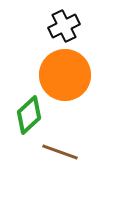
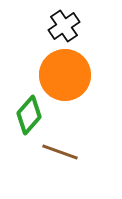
black cross: rotated 8 degrees counterclockwise
green diamond: rotated 6 degrees counterclockwise
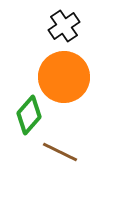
orange circle: moved 1 px left, 2 px down
brown line: rotated 6 degrees clockwise
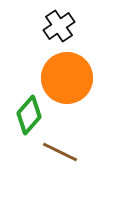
black cross: moved 5 px left
orange circle: moved 3 px right, 1 px down
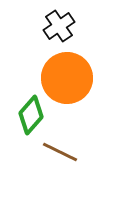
green diamond: moved 2 px right
